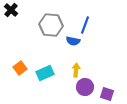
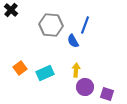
blue semicircle: rotated 48 degrees clockwise
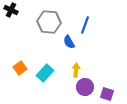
black cross: rotated 16 degrees counterclockwise
gray hexagon: moved 2 px left, 3 px up
blue semicircle: moved 4 px left, 1 px down
cyan rectangle: rotated 24 degrees counterclockwise
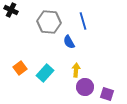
blue line: moved 2 px left, 4 px up; rotated 36 degrees counterclockwise
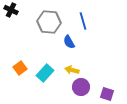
yellow arrow: moved 4 px left; rotated 80 degrees counterclockwise
purple circle: moved 4 px left
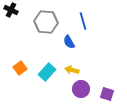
gray hexagon: moved 3 px left
cyan rectangle: moved 2 px right, 1 px up
purple circle: moved 2 px down
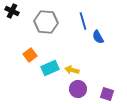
black cross: moved 1 px right, 1 px down
blue semicircle: moved 29 px right, 5 px up
orange square: moved 10 px right, 13 px up
cyan rectangle: moved 3 px right, 4 px up; rotated 24 degrees clockwise
purple circle: moved 3 px left
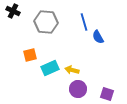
black cross: moved 1 px right
blue line: moved 1 px right, 1 px down
orange square: rotated 24 degrees clockwise
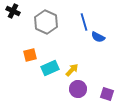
gray hexagon: rotated 20 degrees clockwise
blue semicircle: rotated 32 degrees counterclockwise
yellow arrow: rotated 120 degrees clockwise
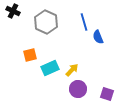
blue semicircle: rotated 40 degrees clockwise
